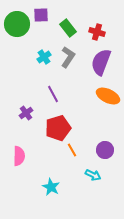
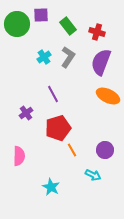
green rectangle: moved 2 px up
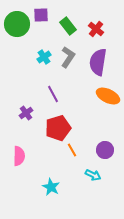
red cross: moved 1 px left, 3 px up; rotated 21 degrees clockwise
purple semicircle: moved 3 px left; rotated 12 degrees counterclockwise
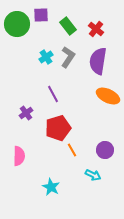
cyan cross: moved 2 px right
purple semicircle: moved 1 px up
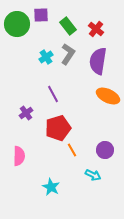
gray L-shape: moved 3 px up
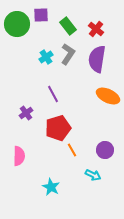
purple semicircle: moved 1 px left, 2 px up
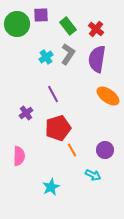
orange ellipse: rotated 10 degrees clockwise
cyan star: rotated 18 degrees clockwise
